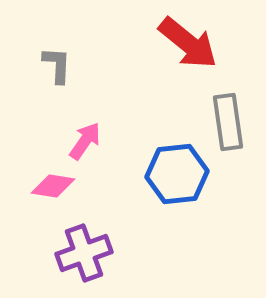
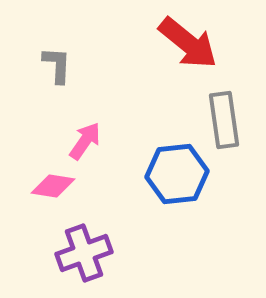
gray rectangle: moved 4 px left, 2 px up
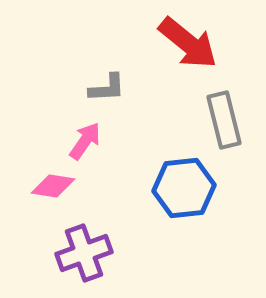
gray L-shape: moved 50 px right, 23 px down; rotated 84 degrees clockwise
gray rectangle: rotated 6 degrees counterclockwise
blue hexagon: moved 7 px right, 14 px down
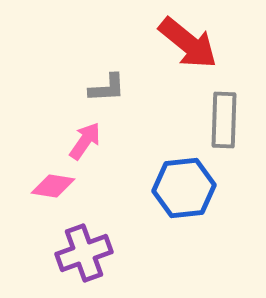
gray rectangle: rotated 16 degrees clockwise
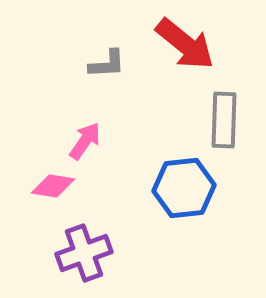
red arrow: moved 3 px left, 1 px down
gray L-shape: moved 24 px up
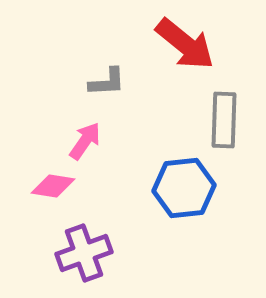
gray L-shape: moved 18 px down
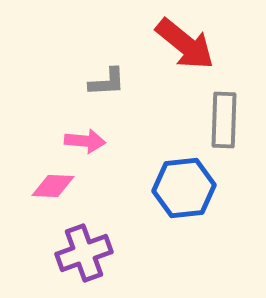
pink arrow: rotated 60 degrees clockwise
pink diamond: rotated 6 degrees counterclockwise
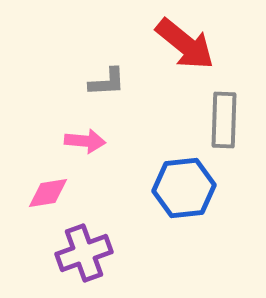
pink diamond: moved 5 px left, 7 px down; rotated 12 degrees counterclockwise
